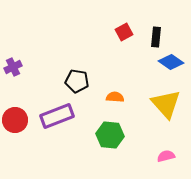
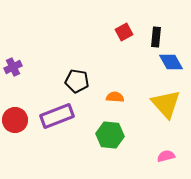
blue diamond: rotated 25 degrees clockwise
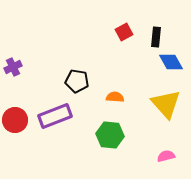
purple rectangle: moved 2 px left
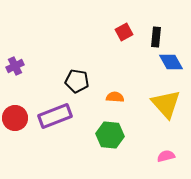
purple cross: moved 2 px right, 1 px up
red circle: moved 2 px up
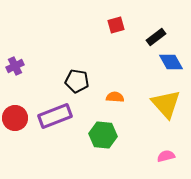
red square: moved 8 px left, 7 px up; rotated 12 degrees clockwise
black rectangle: rotated 48 degrees clockwise
green hexagon: moved 7 px left
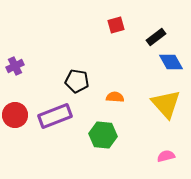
red circle: moved 3 px up
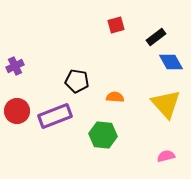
red circle: moved 2 px right, 4 px up
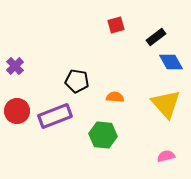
purple cross: rotated 18 degrees counterclockwise
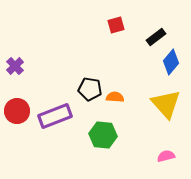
blue diamond: rotated 70 degrees clockwise
black pentagon: moved 13 px right, 8 px down
